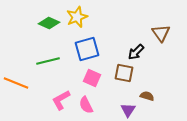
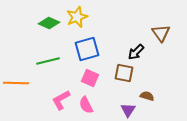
pink square: moved 2 px left
orange line: rotated 20 degrees counterclockwise
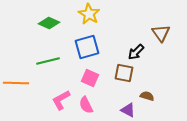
yellow star: moved 12 px right, 3 px up; rotated 20 degrees counterclockwise
blue square: moved 2 px up
purple triangle: rotated 35 degrees counterclockwise
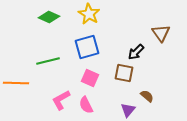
green diamond: moved 6 px up
brown semicircle: rotated 24 degrees clockwise
purple triangle: rotated 42 degrees clockwise
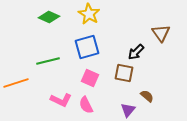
orange line: rotated 20 degrees counterclockwise
pink L-shape: rotated 125 degrees counterclockwise
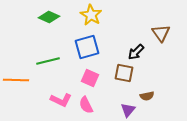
yellow star: moved 2 px right, 1 px down
orange line: moved 3 px up; rotated 20 degrees clockwise
brown semicircle: rotated 128 degrees clockwise
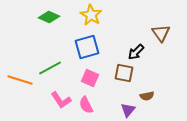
green line: moved 2 px right, 7 px down; rotated 15 degrees counterclockwise
orange line: moved 4 px right; rotated 15 degrees clockwise
pink L-shape: rotated 30 degrees clockwise
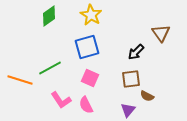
green diamond: moved 1 px up; rotated 60 degrees counterclockwise
brown square: moved 7 px right, 6 px down; rotated 18 degrees counterclockwise
brown semicircle: rotated 40 degrees clockwise
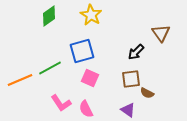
blue square: moved 5 px left, 4 px down
orange line: rotated 40 degrees counterclockwise
brown semicircle: moved 3 px up
pink L-shape: moved 3 px down
pink semicircle: moved 4 px down
purple triangle: rotated 35 degrees counterclockwise
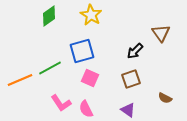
black arrow: moved 1 px left, 1 px up
brown square: rotated 12 degrees counterclockwise
brown semicircle: moved 18 px right, 5 px down
